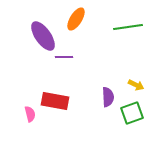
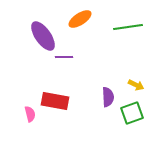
orange ellipse: moved 4 px right; rotated 25 degrees clockwise
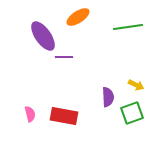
orange ellipse: moved 2 px left, 2 px up
red rectangle: moved 9 px right, 15 px down
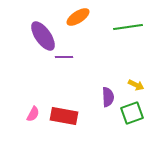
pink semicircle: moved 3 px right; rotated 42 degrees clockwise
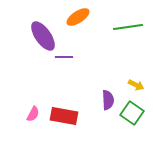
purple semicircle: moved 3 px down
green square: rotated 35 degrees counterclockwise
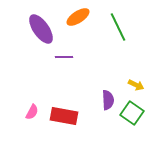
green line: moved 10 px left; rotated 72 degrees clockwise
purple ellipse: moved 2 px left, 7 px up
pink semicircle: moved 1 px left, 2 px up
